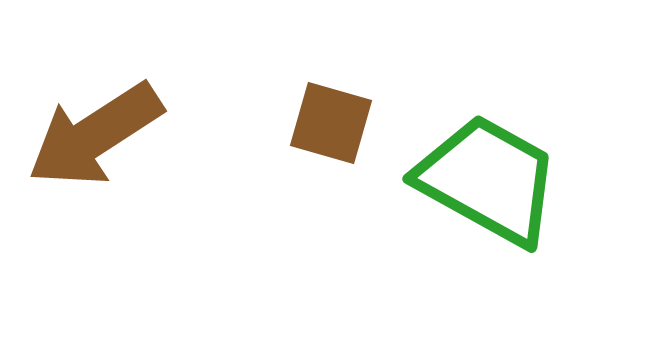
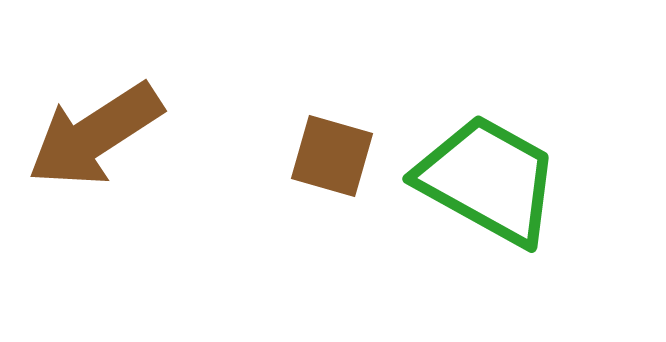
brown square: moved 1 px right, 33 px down
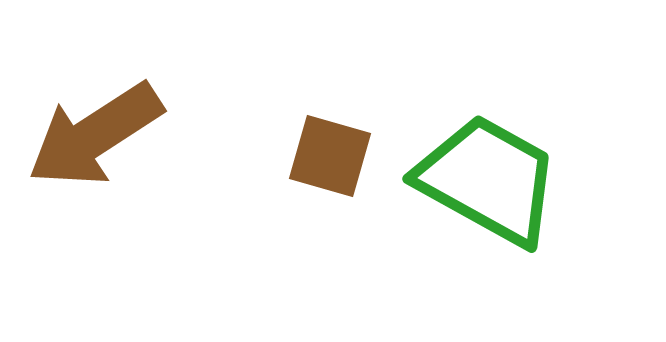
brown square: moved 2 px left
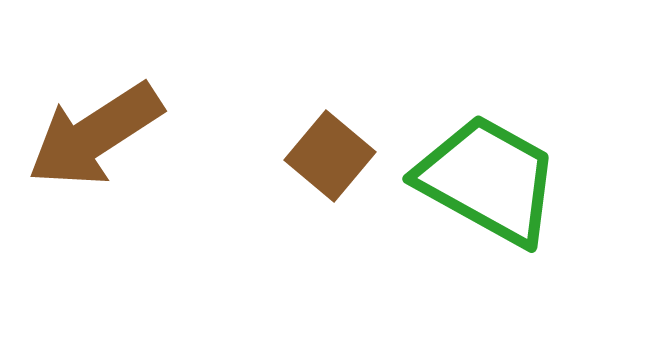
brown square: rotated 24 degrees clockwise
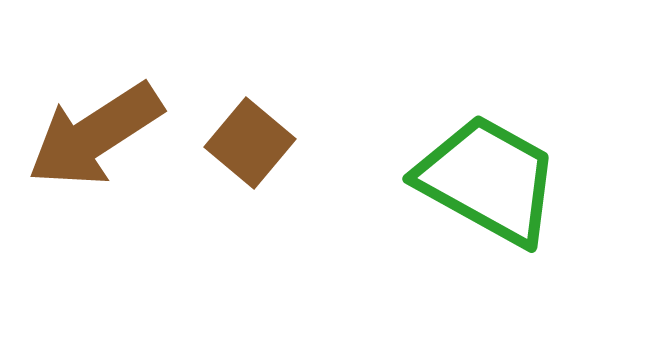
brown square: moved 80 px left, 13 px up
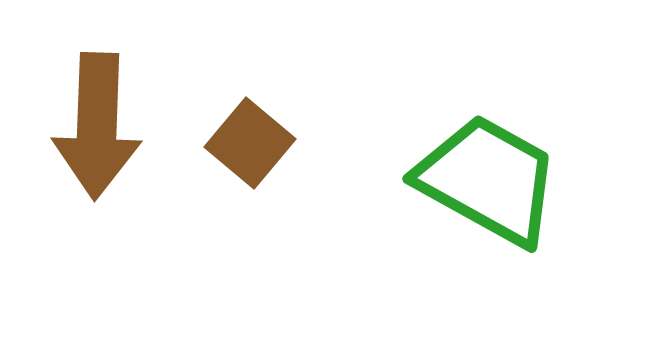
brown arrow: moved 2 px right, 9 px up; rotated 55 degrees counterclockwise
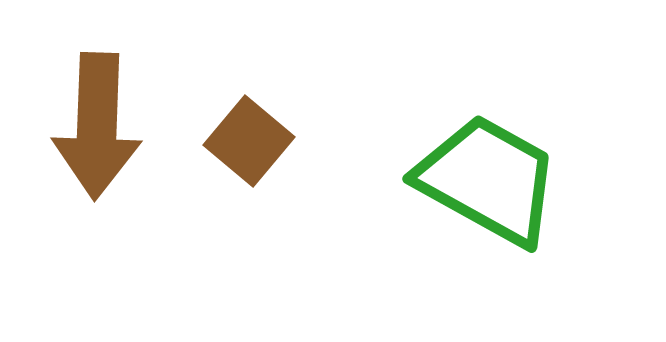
brown square: moved 1 px left, 2 px up
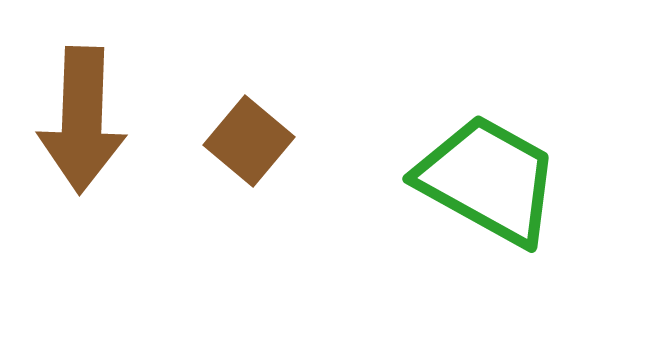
brown arrow: moved 15 px left, 6 px up
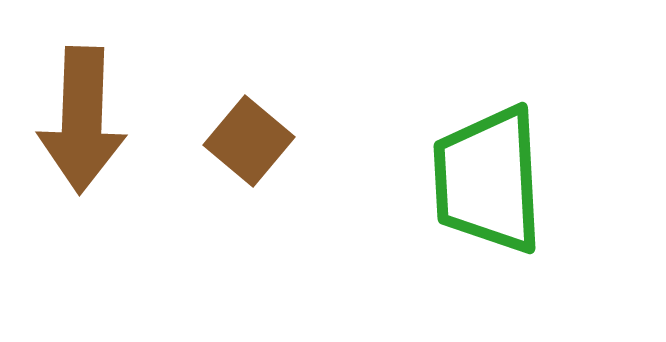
green trapezoid: rotated 122 degrees counterclockwise
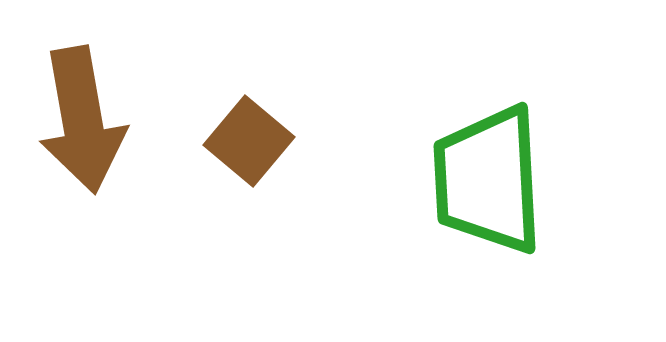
brown arrow: rotated 12 degrees counterclockwise
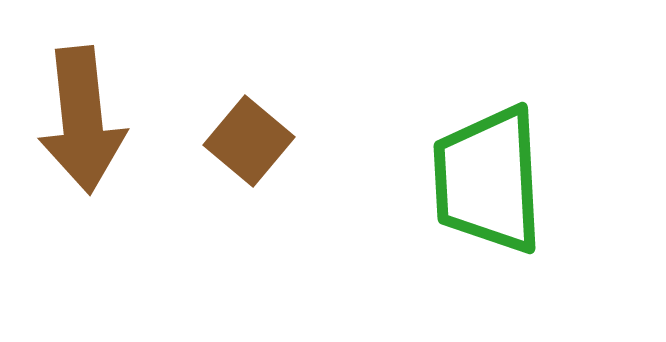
brown arrow: rotated 4 degrees clockwise
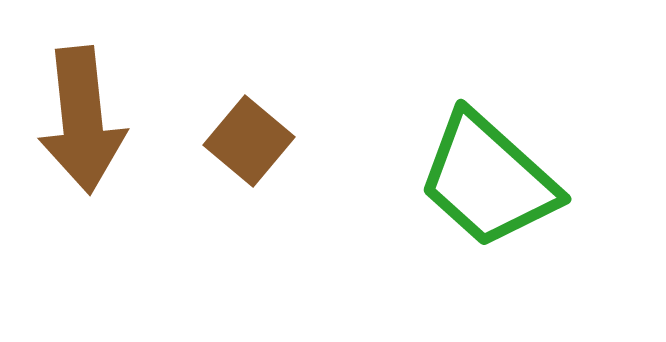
green trapezoid: rotated 45 degrees counterclockwise
